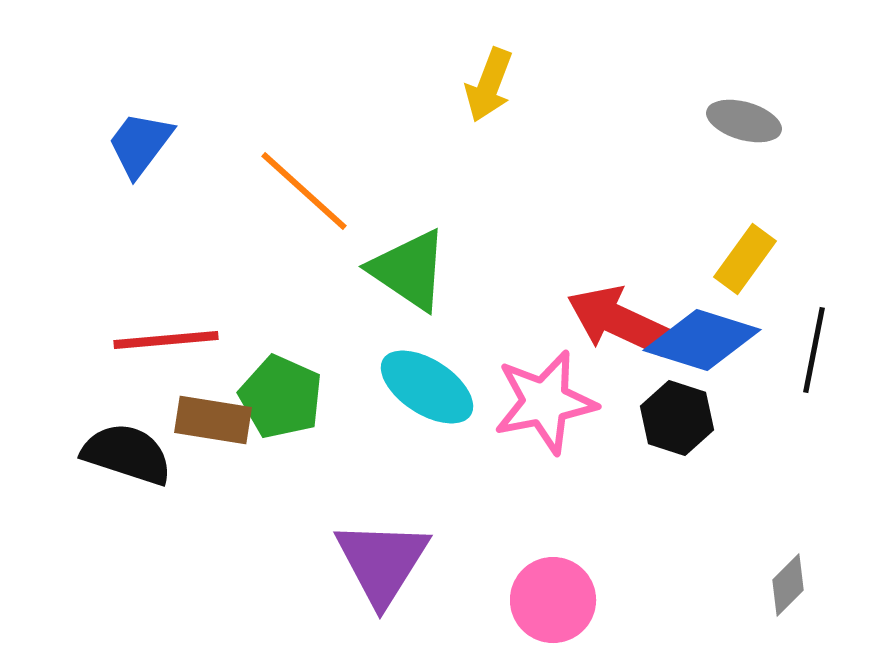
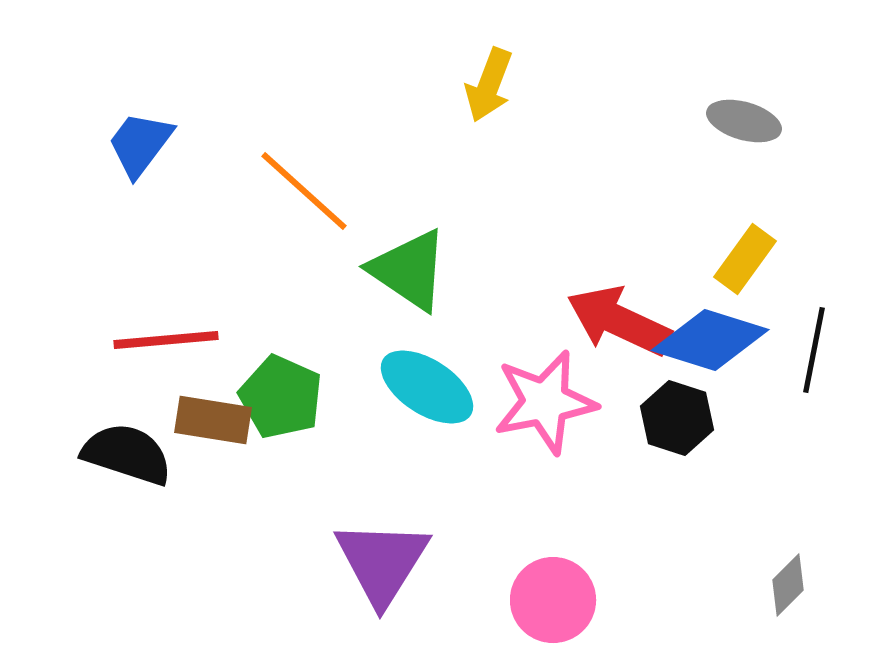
blue diamond: moved 8 px right
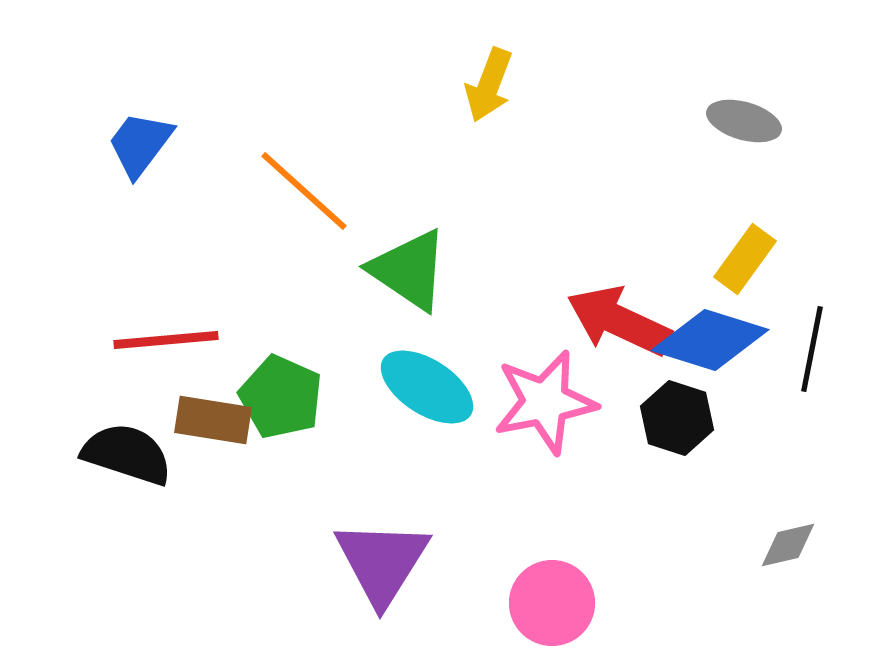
black line: moved 2 px left, 1 px up
gray diamond: moved 40 px up; rotated 32 degrees clockwise
pink circle: moved 1 px left, 3 px down
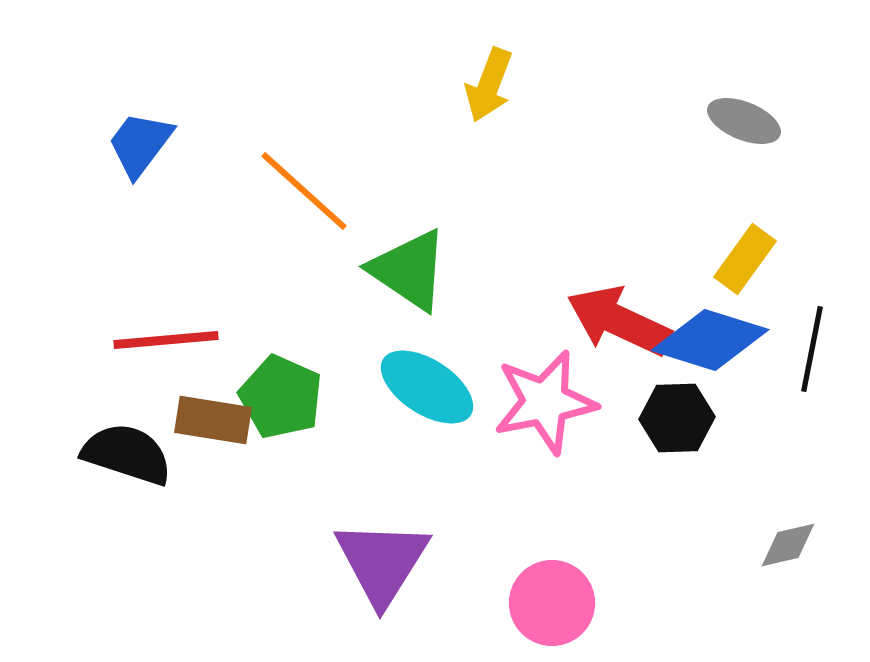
gray ellipse: rotated 6 degrees clockwise
black hexagon: rotated 20 degrees counterclockwise
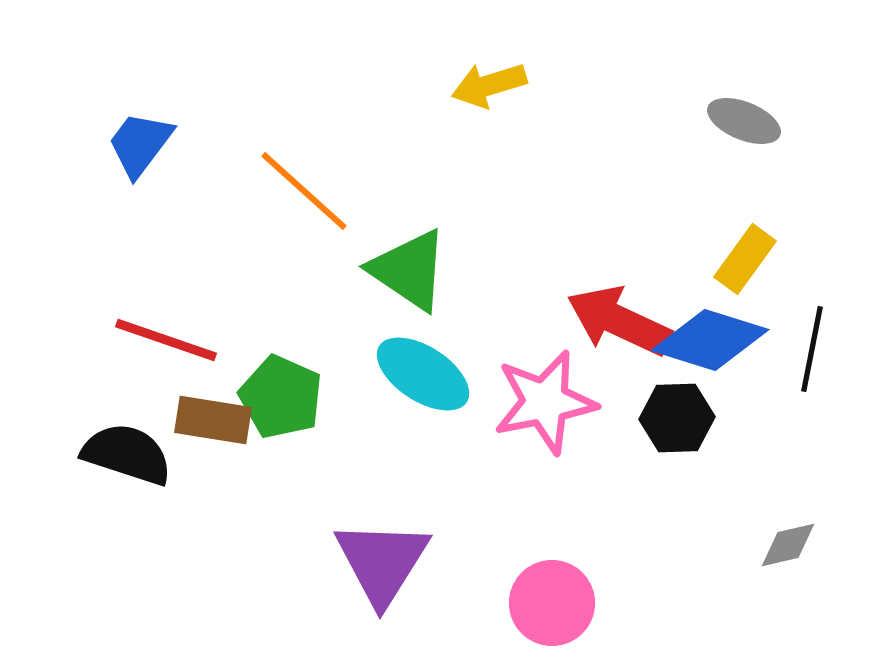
yellow arrow: rotated 52 degrees clockwise
red line: rotated 24 degrees clockwise
cyan ellipse: moved 4 px left, 13 px up
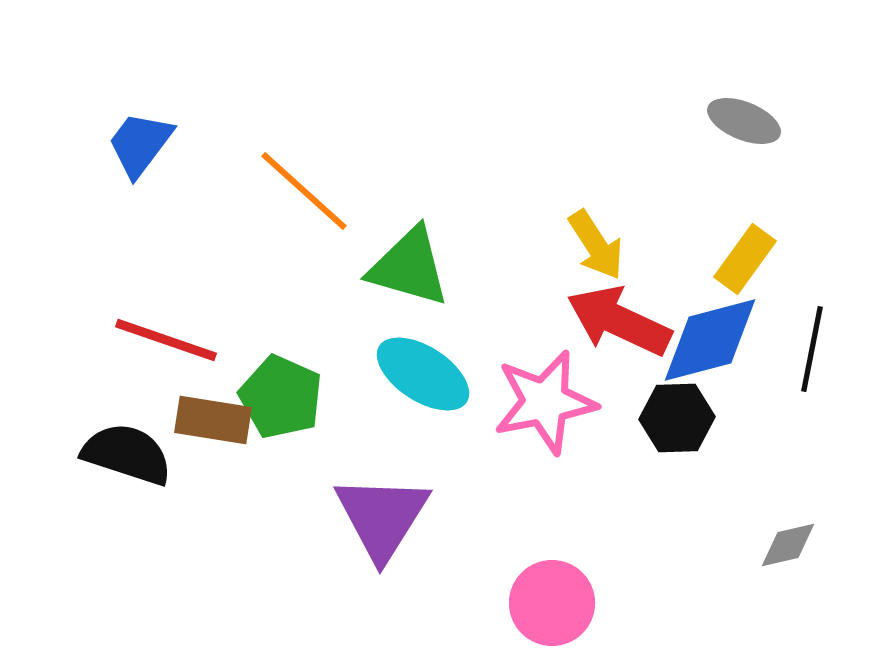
yellow arrow: moved 107 px right, 160 px down; rotated 106 degrees counterclockwise
green triangle: moved 3 px up; rotated 18 degrees counterclockwise
blue diamond: rotated 32 degrees counterclockwise
purple triangle: moved 45 px up
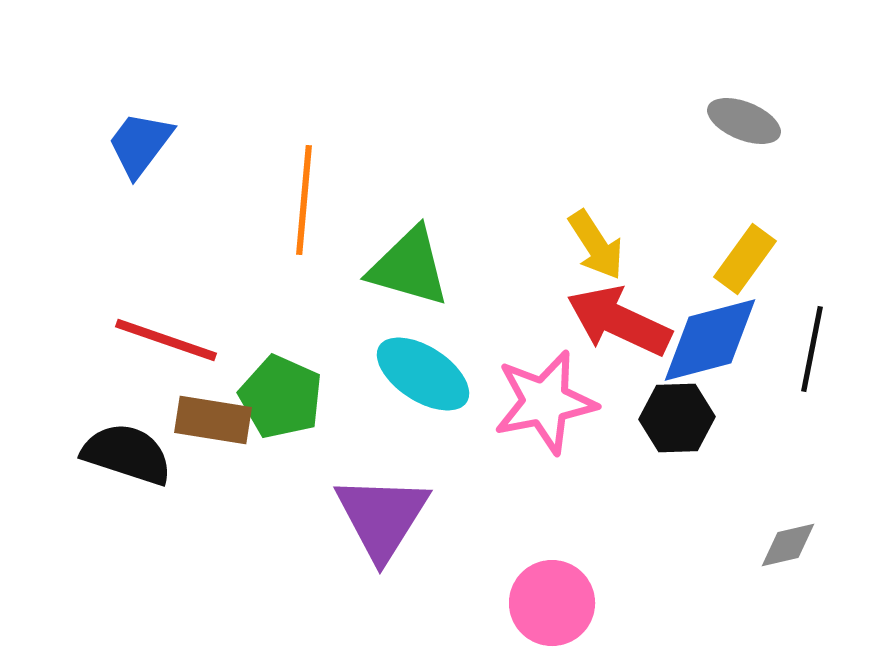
orange line: moved 9 px down; rotated 53 degrees clockwise
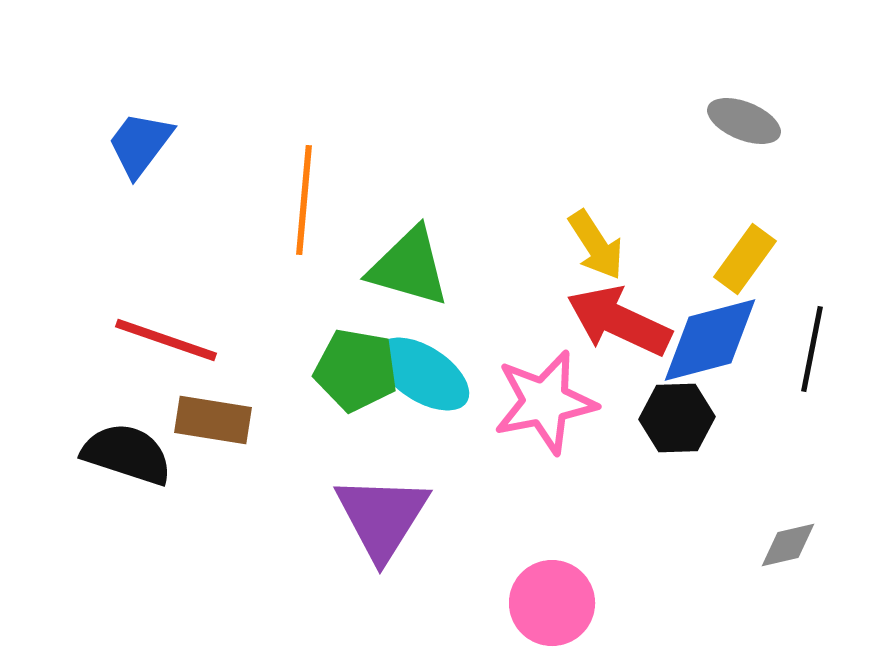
green pentagon: moved 75 px right, 27 px up; rotated 14 degrees counterclockwise
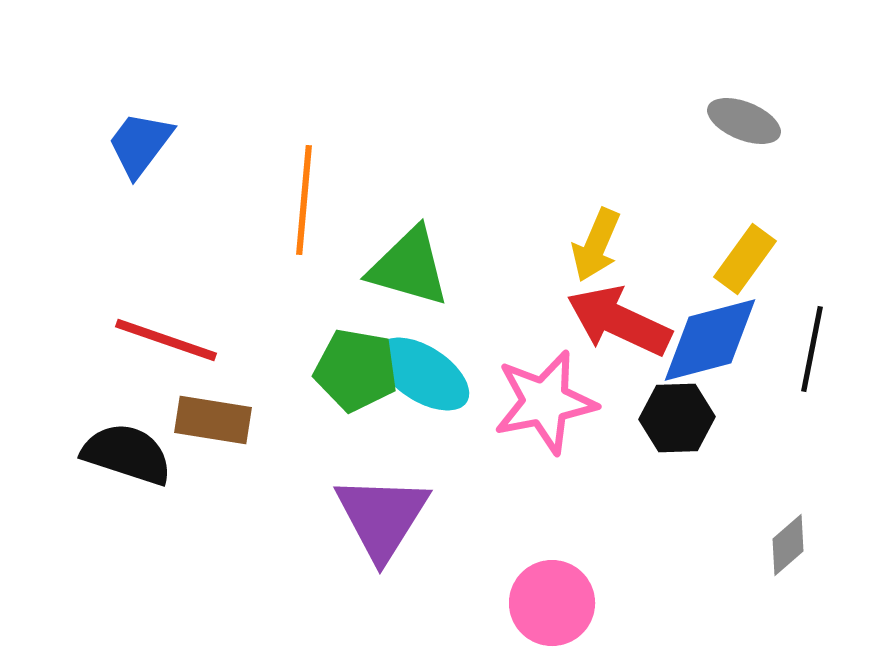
yellow arrow: rotated 56 degrees clockwise
gray diamond: rotated 28 degrees counterclockwise
